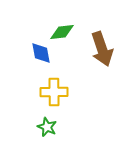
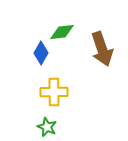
blue diamond: rotated 40 degrees clockwise
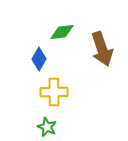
blue diamond: moved 2 px left, 6 px down
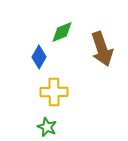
green diamond: rotated 15 degrees counterclockwise
blue diamond: moved 2 px up
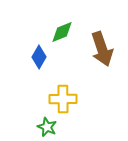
yellow cross: moved 9 px right, 7 px down
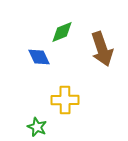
blue diamond: rotated 55 degrees counterclockwise
yellow cross: moved 2 px right, 1 px down
green star: moved 10 px left
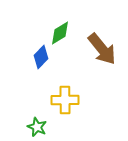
green diamond: moved 2 px left, 1 px down; rotated 10 degrees counterclockwise
brown arrow: rotated 20 degrees counterclockwise
blue diamond: moved 2 px right; rotated 70 degrees clockwise
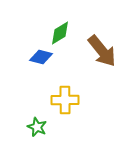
brown arrow: moved 2 px down
blue diamond: rotated 60 degrees clockwise
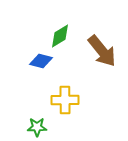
green diamond: moved 3 px down
blue diamond: moved 4 px down
green star: rotated 24 degrees counterclockwise
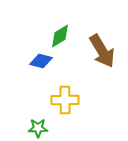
brown arrow: rotated 8 degrees clockwise
green star: moved 1 px right, 1 px down
